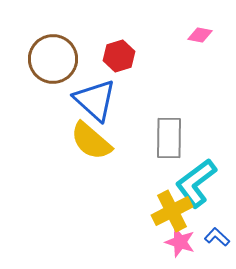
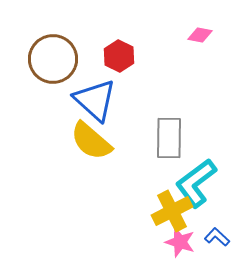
red hexagon: rotated 16 degrees counterclockwise
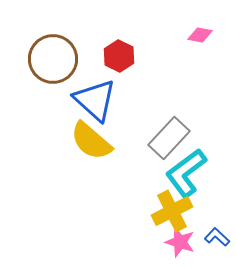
gray rectangle: rotated 42 degrees clockwise
cyan L-shape: moved 10 px left, 10 px up
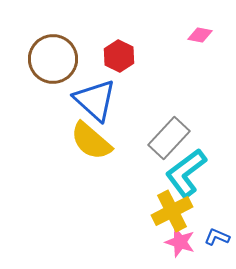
blue L-shape: rotated 20 degrees counterclockwise
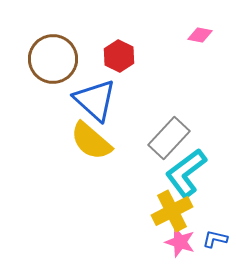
blue L-shape: moved 2 px left, 2 px down; rotated 10 degrees counterclockwise
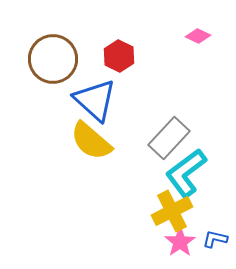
pink diamond: moved 2 px left, 1 px down; rotated 15 degrees clockwise
pink star: rotated 20 degrees clockwise
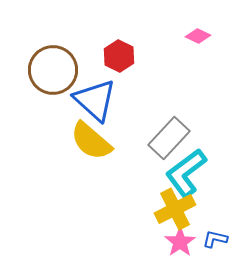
brown circle: moved 11 px down
yellow cross: moved 3 px right, 2 px up
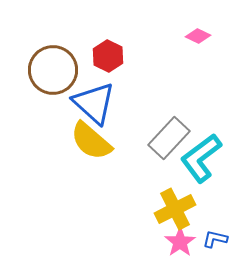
red hexagon: moved 11 px left
blue triangle: moved 1 px left, 3 px down
cyan L-shape: moved 15 px right, 15 px up
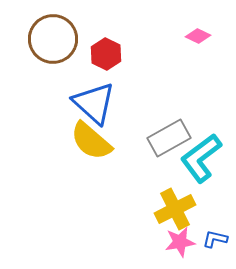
red hexagon: moved 2 px left, 2 px up
brown circle: moved 31 px up
gray rectangle: rotated 18 degrees clockwise
pink star: rotated 24 degrees clockwise
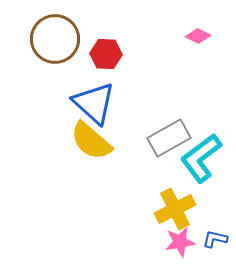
brown circle: moved 2 px right
red hexagon: rotated 24 degrees counterclockwise
